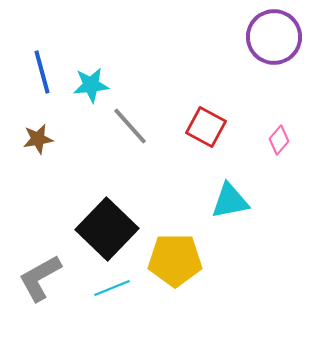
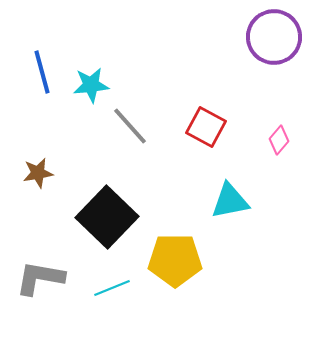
brown star: moved 34 px down
black square: moved 12 px up
gray L-shape: rotated 39 degrees clockwise
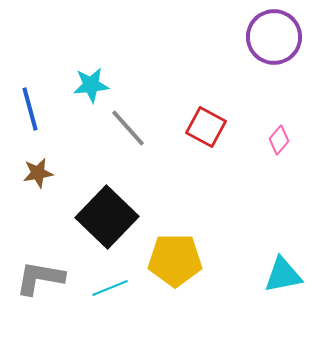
blue line: moved 12 px left, 37 px down
gray line: moved 2 px left, 2 px down
cyan triangle: moved 53 px right, 74 px down
cyan line: moved 2 px left
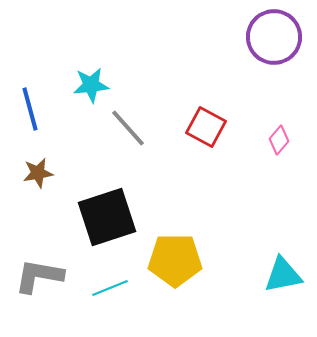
black square: rotated 28 degrees clockwise
gray L-shape: moved 1 px left, 2 px up
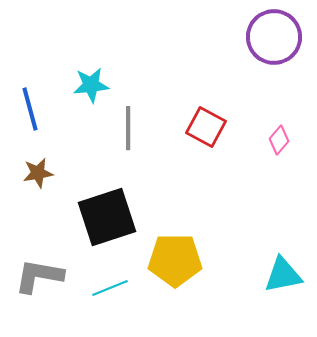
gray line: rotated 42 degrees clockwise
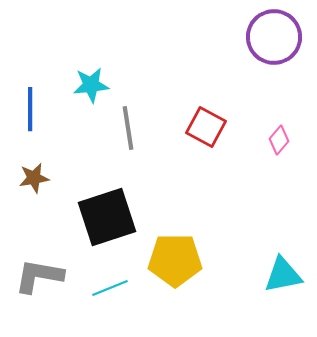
blue line: rotated 15 degrees clockwise
gray line: rotated 9 degrees counterclockwise
brown star: moved 4 px left, 5 px down
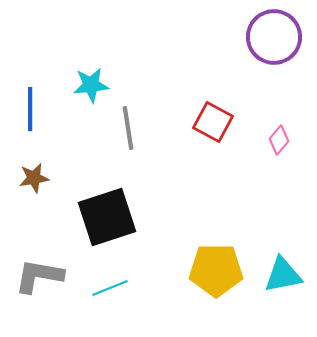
red square: moved 7 px right, 5 px up
yellow pentagon: moved 41 px right, 10 px down
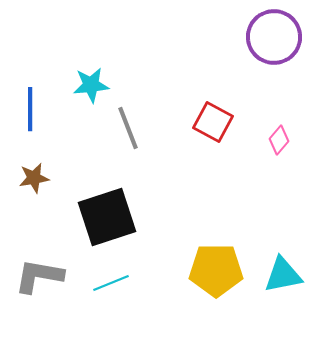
gray line: rotated 12 degrees counterclockwise
cyan line: moved 1 px right, 5 px up
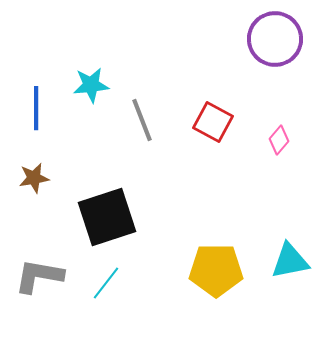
purple circle: moved 1 px right, 2 px down
blue line: moved 6 px right, 1 px up
gray line: moved 14 px right, 8 px up
cyan triangle: moved 7 px right, 14 px up
cyan line: moved 5 px left; rotated 30 degrees counterclockwise
